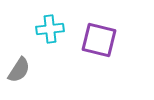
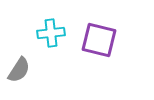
cyan cross: moved 1 px right, 4 px down
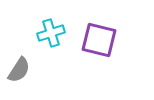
cyan cross: rotated 12 degrees counterclockwise
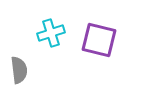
gray semicircle: rotated 40 degrees counterclockwise
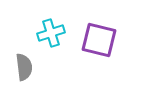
gray semicircle: moved 5 px right, 3 px up
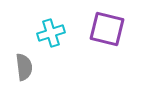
purple square: moved 8 px right, 11 px up
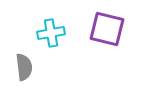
cyan cross: rotated 8 degrees clockwise
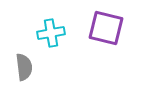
purple square: moved 1 px left, 1 px up
